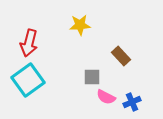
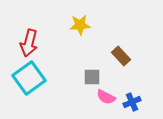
cyan square: moved 1 px right, 2 px up
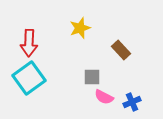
yellow star: moved 3 px down; rotated 15 degrees counterclockwise
red arrow: rotated 12 degrees counterclockwise
brown rectangle: moved 6 px up
pink semicircle: moved 2 px left
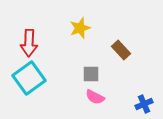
gray square: moved 1 px left, 3 px up
pink semicircle: moved 9 px left
blue cross: moved 12 px right, 2 px down
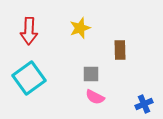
red arrow: moved 12 px up
brown rectangle: moved 1 px left; rotated 42 degrees clockwise
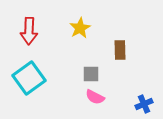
yellow star: rotated 10 degrees counterclockwise
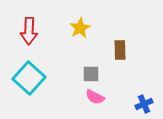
cyan square: rotated 12 degrees counterclockwise
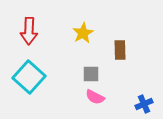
yellow star: moved 3 px right, 5 px down
cyan square: moved 1 px up
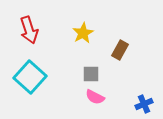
red arrow: moved 1 px up; rotated 20 degrees counterclockwise
brown rectangle: rotated 30 degrees clockwise
cyan square: moved 1 px right
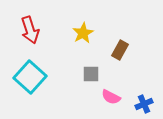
red arrow: moved 1 px right
pink semicircle: moved 16 px right
